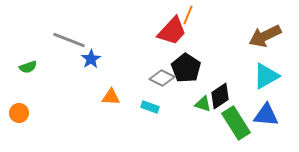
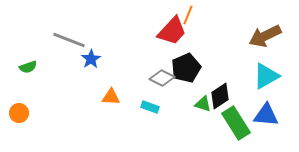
black pentagon: rotated 16 degrees clockwise
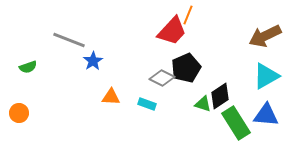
blue star: moved 2 px right, 2 px down
cyan rectangle: moved 3 px left, 3 px up
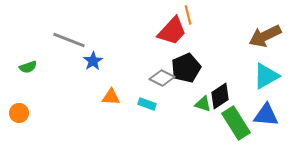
orange line: rotated 36 degrees counterclockwise
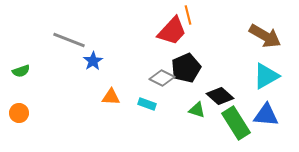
brown arrow: rotated 124 degrees counterclockwise
green semicircle: moved 7 px left, 4 px down
black diamond: rotated 76 degrees clockwise
green triangle: moved 6 px left, 6 px down
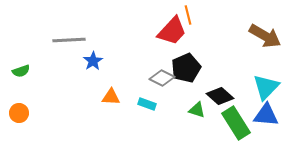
gray line: rotated 24 degrees counterclockwise
cyan triangle: moved 11 px down; rotated 16 degrees counterclockwise
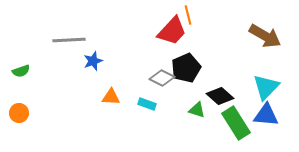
blue star: rotated 12 degrees clockwise
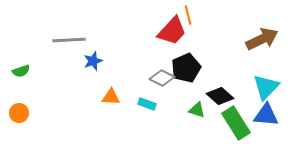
brown arrow: moved 3 px left, 3 px down; rotated 56 degrees counterclockwise
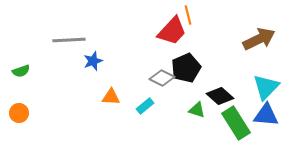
brown arrow: moved 3 px left
cyan rectangle: moved 2 px left, 2 px down; rotated 60 degrees counterclockwise
